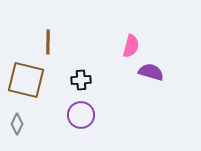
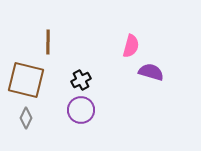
black cross: rotated 24 degrees counterclockwise
purple circle: moved 5 px up
gray diamond: moved 9 px right, 6 px up
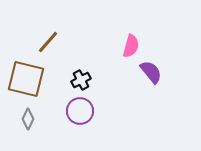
brown line: rotated 40 degrees clockwise
purple semicircle: rotated 35 degrees clockwise
brown square: moved 1 px up
purple circle: moved 1 px left, 1 px down
gray diamond: moved 2 px right, 1 px down
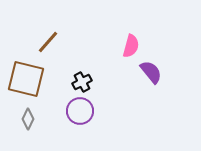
black cross: moved 1 px right, 2 px down
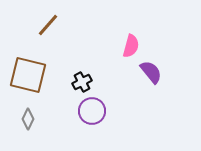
brown line: moved 17 px up
brown square: moved 2 px right, 4 px up
purple circle: moved 12 px right
